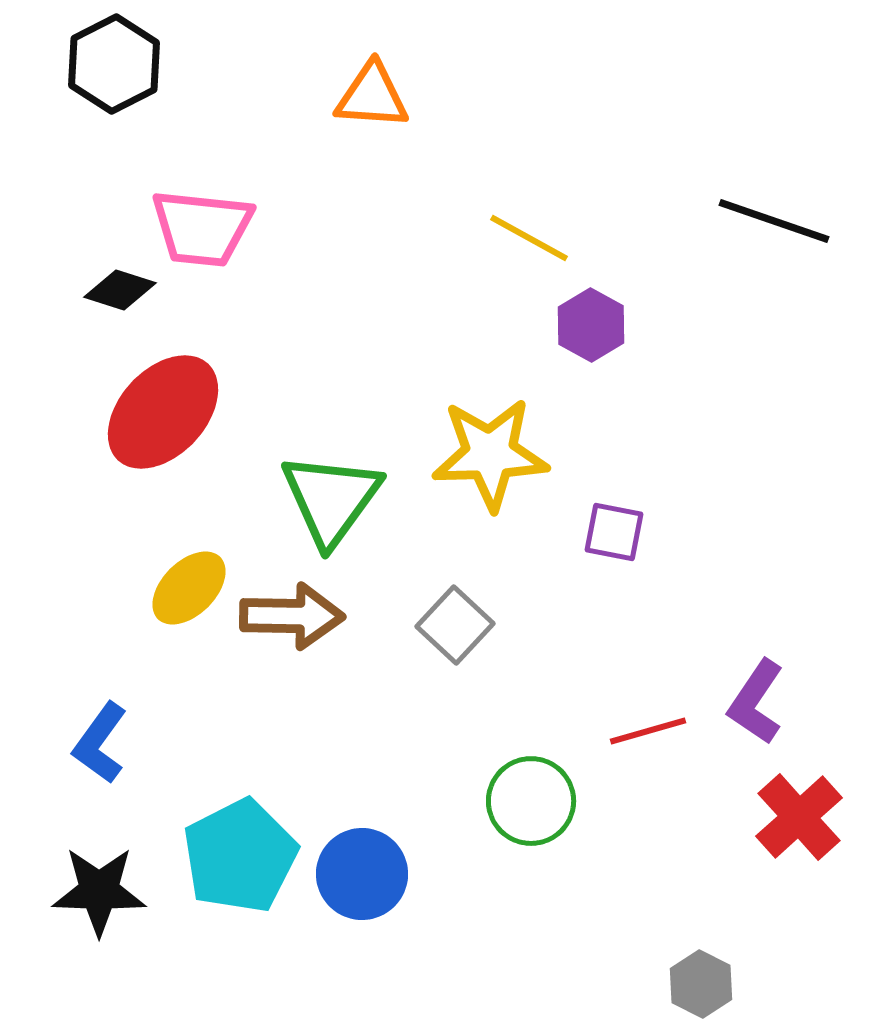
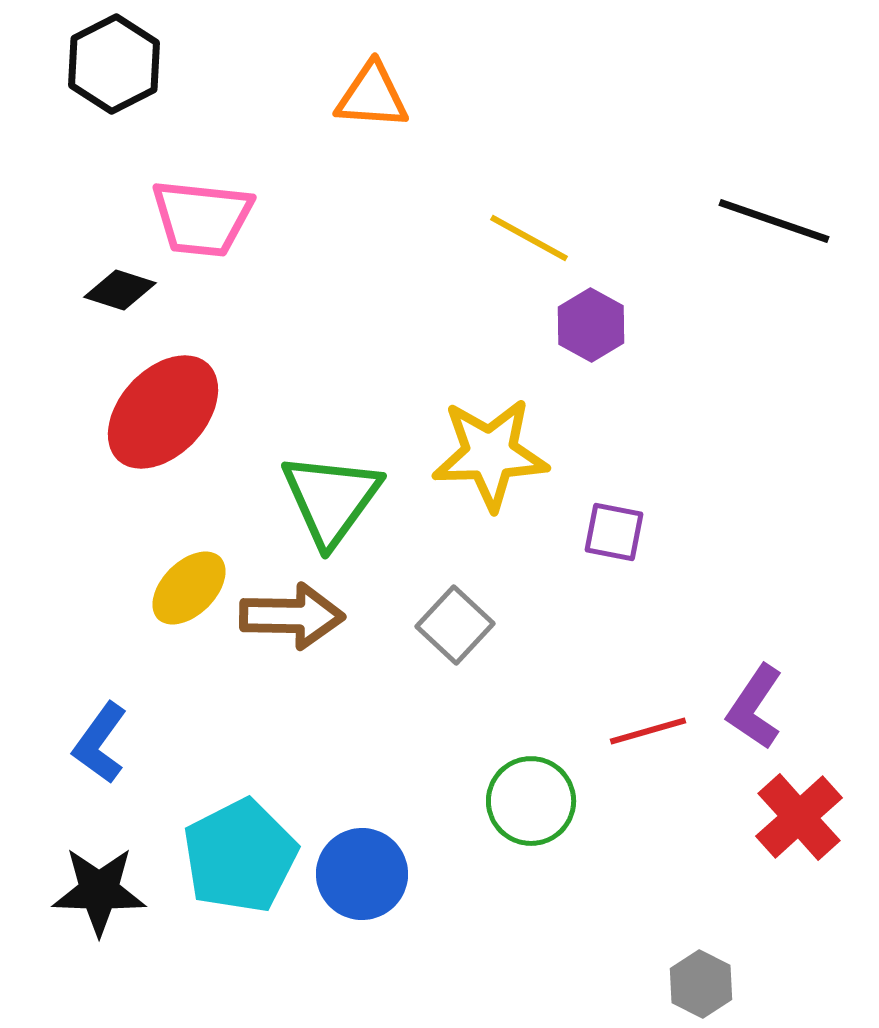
pink trapezoid: moved 10 px up
purple L-shape: moved 1 px left, 5 px down
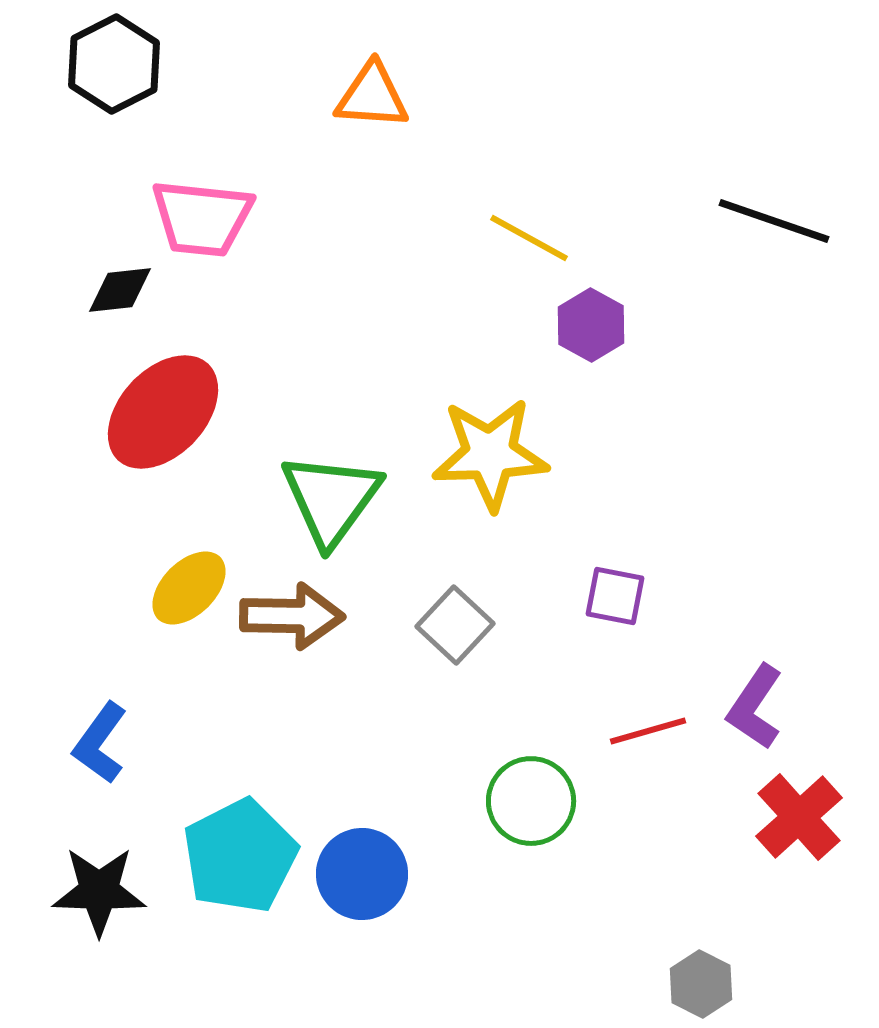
black diamond: rotated 24 degrees counterclockwise
purple square: moved 1 px right, 64 px down
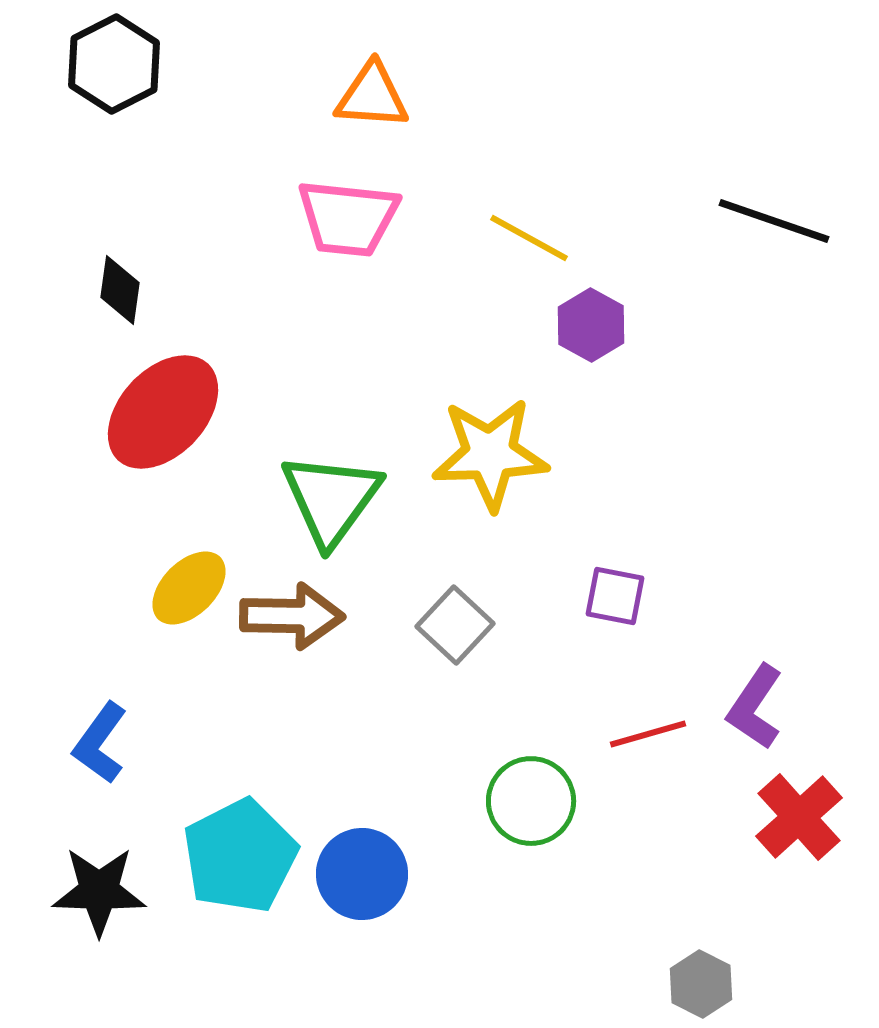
pink trapezoid: moved 146 px right
black diamond: rotated 76 degrees counterclockwise
red line: moved 3 px down
